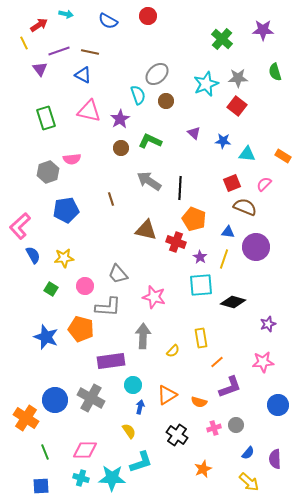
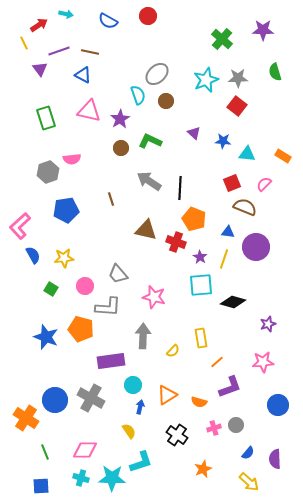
cyan star at (206, 84): moved 4 px up
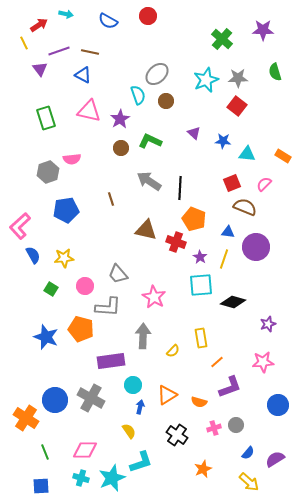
pink star at (154, 297): rotated 15 degrees clockwise
purple semicircle at (275, 459): rotated 60 degrees clockwise
cyan star at (112, 478): rotated 24 degrees counterclockwise
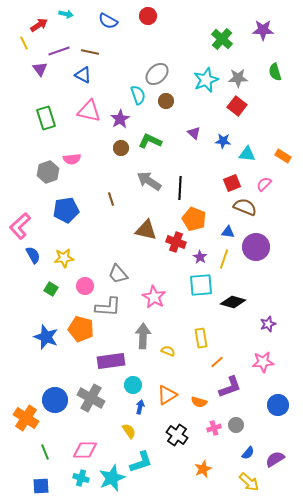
yellow semicircle at (173, 351): moved 5 px left; rotated 112 degrees counterclockwise
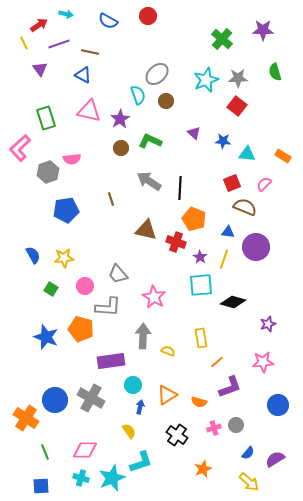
purple line at (59, 51): moved 7 px up
pink L-shape at (20, 226): moved 78 px up
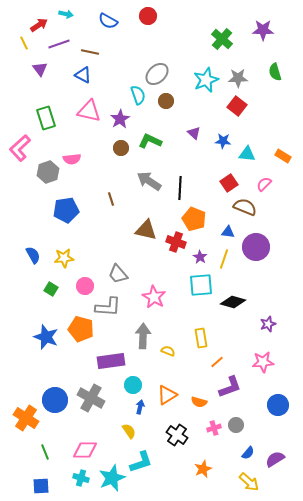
red square at (232, 183): moved 3 px left; rotated 12 degrees counterclockwise
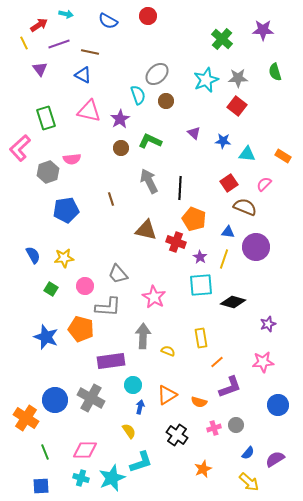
gray arrow at (149, 181): rotated 30 degrees clockwise
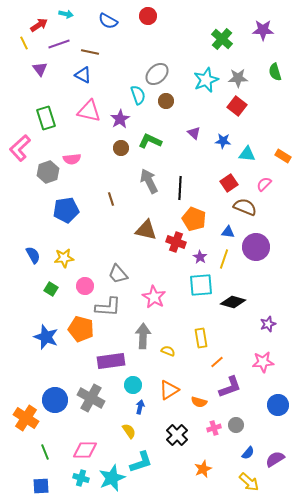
orange triangle at (167, 395): moved 2 px right, 5 px up
black cross at (177, 435): rotated 10 degrees clockwise
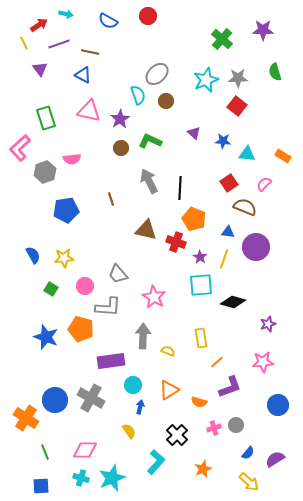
gray hexagon at (48, 172): moved 3 px left
cyan L-shape at (141, 462): moved 15 px right; rotated 30 degrees counterclockwise
